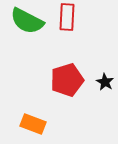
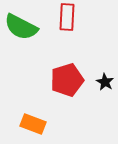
green semicircle: moved 6 px left, 6 px down
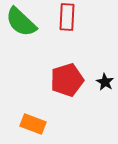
green semicircle: moved 5 px up; rotated 16 degrees clockwise
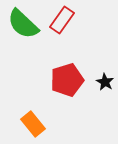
red rectangle: moved 5 px left, 3 px down; rotated 32 degrees clockwise
green semicircle: moved 2 px right, 2 px down
orange rectangle: rotated 30 degrees clockwise
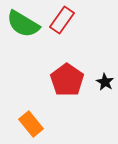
green semicircle: rotated 12 degrees counterclockwise
red pentagon: rotated 20 degrees counterclockwise
orange rectangle: moved 2 px left
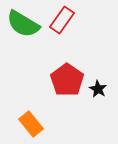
black star: moved 7 px left, 7 px down
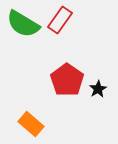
red rectangle: moved 2 px left
black star: rotated 12 degrees clockwise
orange rectangle: rotated 10 degrees counterclockwise
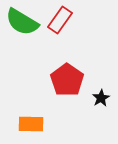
green semicircle: moved 1 px left, 2 px up
black star: moved 3 px right, 9 px down
orange rectangle: rotated 40 degrees counterclockwise
